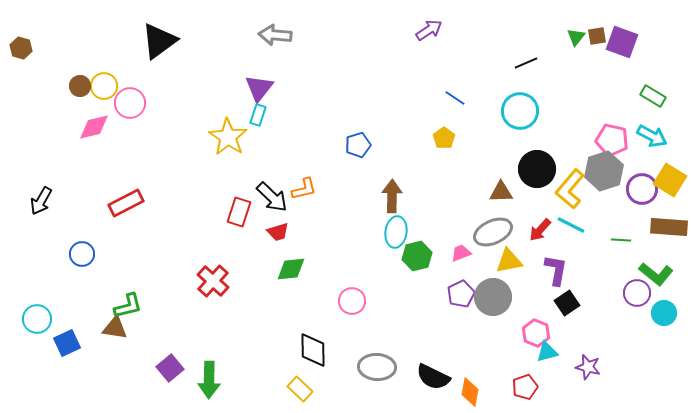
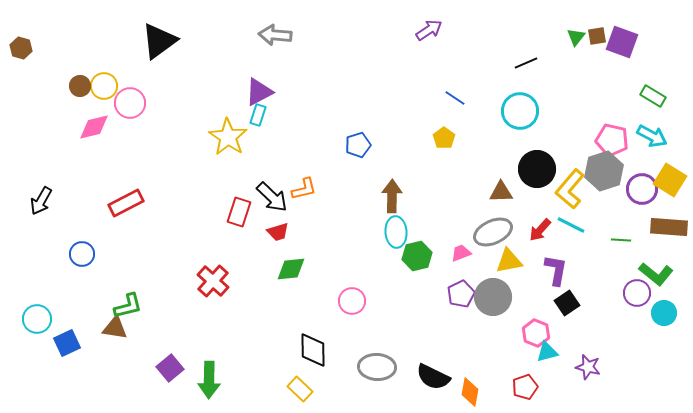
purple triangle at (259, 88): moved 4 px down; rotated 24 degrees clockwise
cyan ellipse at (396, 232): rotated 12 degrees counterclockwise
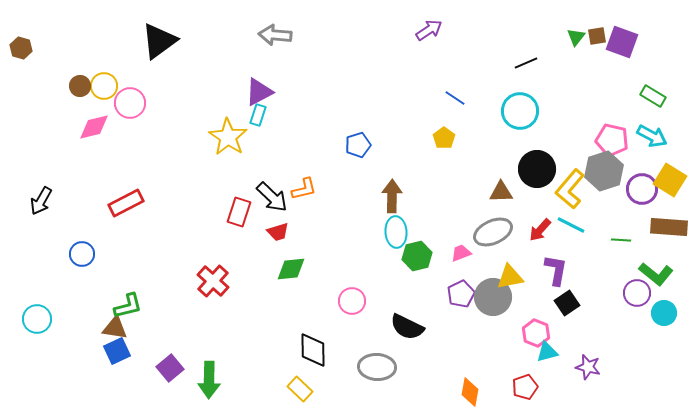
yellow triangle at (509, 261): moved 1 px right, 16 px down
blue square at (67, 343): moved 50 px right, 8 px down
black semicircle at (433, 377): moved 26 px left, 50 px up
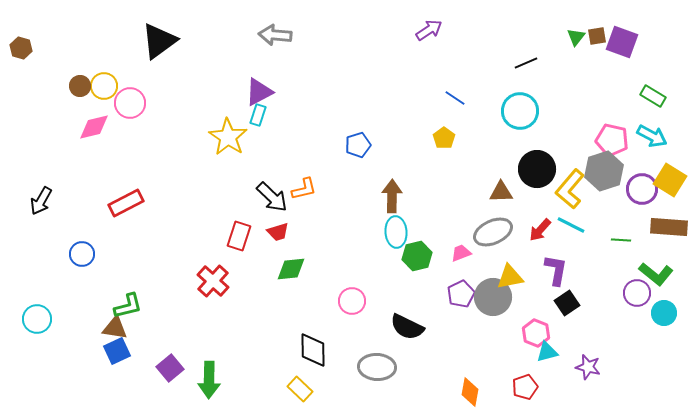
red rectangle at (239, 212): moved 24 px down
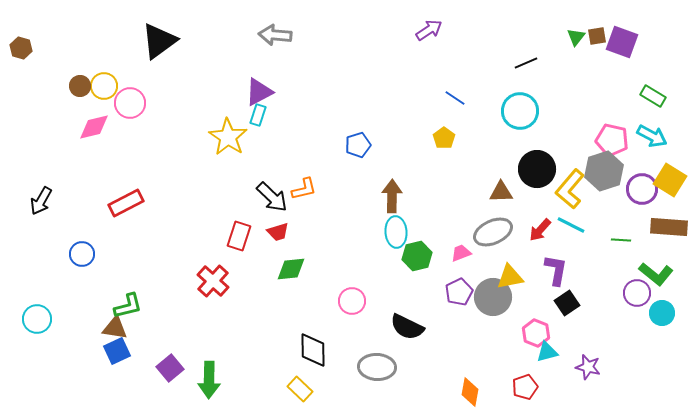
purple pentagon at (461, 294): moved 2 px left, 2 px up
cyan circle at (664, 313): moved 2 px left
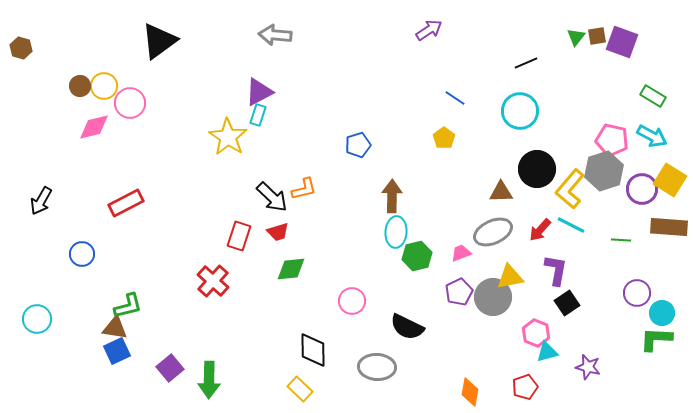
cyan ellipse at (396, 232): rotated 8 degrees clockwise
green L-shape at (656, 274): moved 65 px down; rotated 144 degrees clockwise
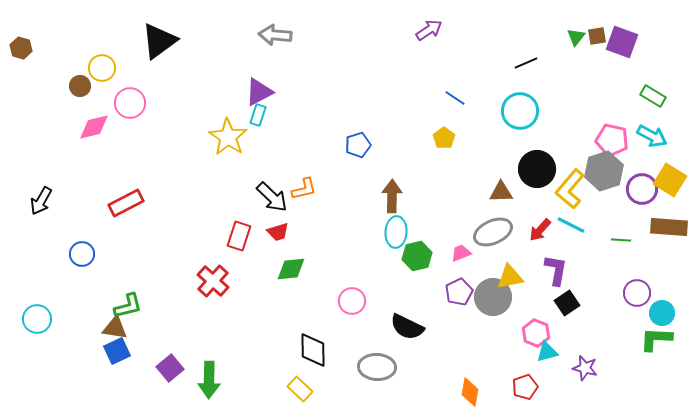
yellow circle at (104, 86): moved 2 px left, 18 px up
purple star at (588, 367): moved 3 px left, 1 px down
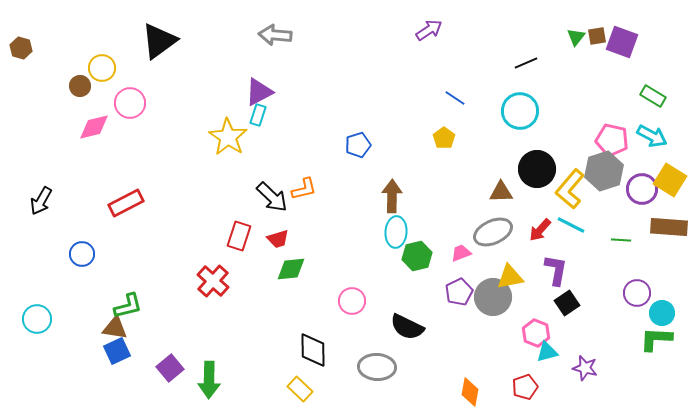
red trapezoid at (278, 232): moved 7 px down
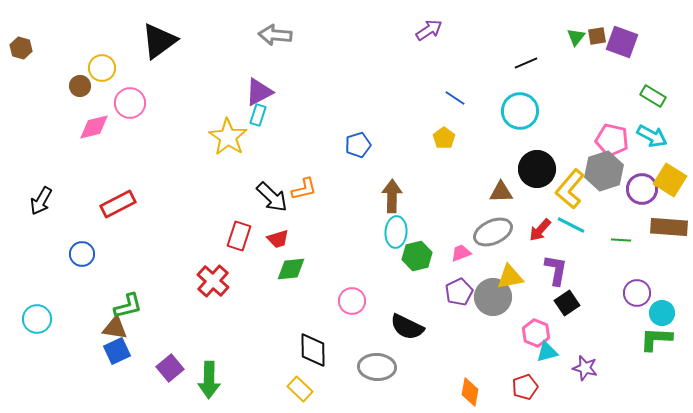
red rectangle at (126, 203): moved 8 px left, 1 px down
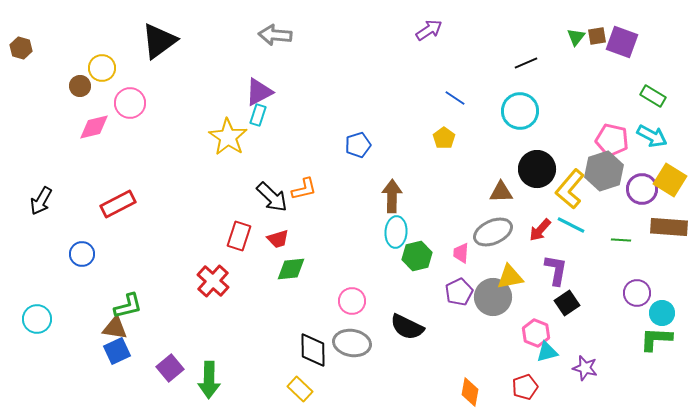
pink trapezoid at (461, 253): rotated 65 degrees counterclockwise
gray ellipse at (377, 367): moved 25 px left, 24 px up; rotated 6 degrees clockwise
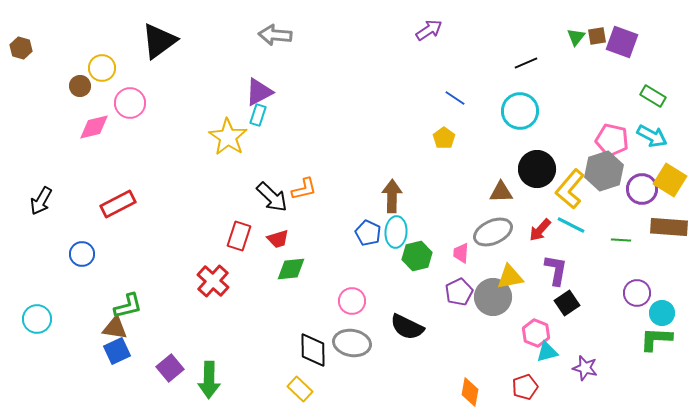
blue pentagon at (358, 145): moved 10 px right, 88 px down; rotated 30 degrees counterclockwise
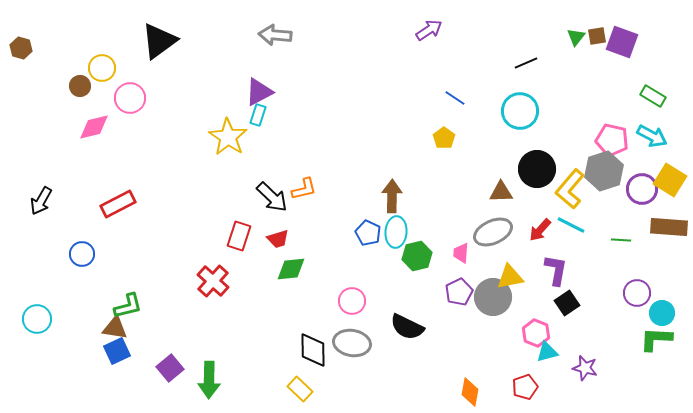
pink circle at (130, 103): moved 5 px up
